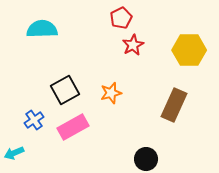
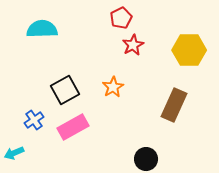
orange star: moved 2 px right, 6 px up; rotated 15 degrees counterclockwise
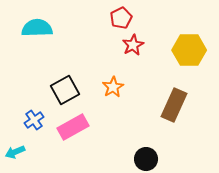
cyan semicircle: moved 5 px left, 1 px up
cyan arrow: moved 1 px right, 1 px up
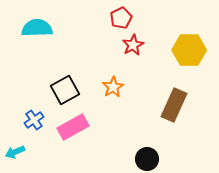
black circle: moved 1 px right
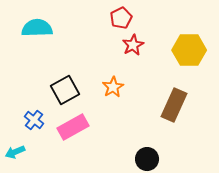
blue cross: rotated 18 degrees counterclockwise
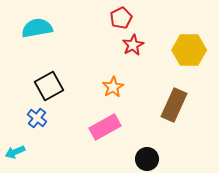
cyan semicircle: rotated 8 degrees counterclockwise
black square: moved 16 px left, 4 px up
blue cross: moved 3 px right, 2 px up
pink rectangle: moved 32 px right
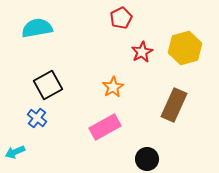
red star: moved 9 px right, 7 px down
yellow hexagon: moved 4 px left, 2 px up; rotated 16 degrees counterclockwise
black square: moved 1 px left, 1 px up
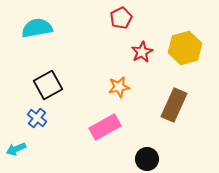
orange star: moved 6 px right; rotated 20 degrees clockwise
cyan arrow: moved 1 px right, 3 px up
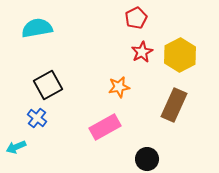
red pentagon: moved 15 px right
yellow hexagon: moved 5 px left, 7 px down; rotated 12 degrees counterclockwise
cyan arrow: moved 2 px up
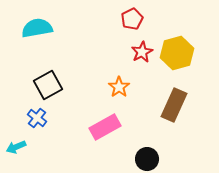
red pentagon: moved 4 px left, 1 px down
yellow hexagon: moved 3 px left, 2 px up; rotated 12 degrees clockwise
orange star: rotated 25 degrees counterclockwise
